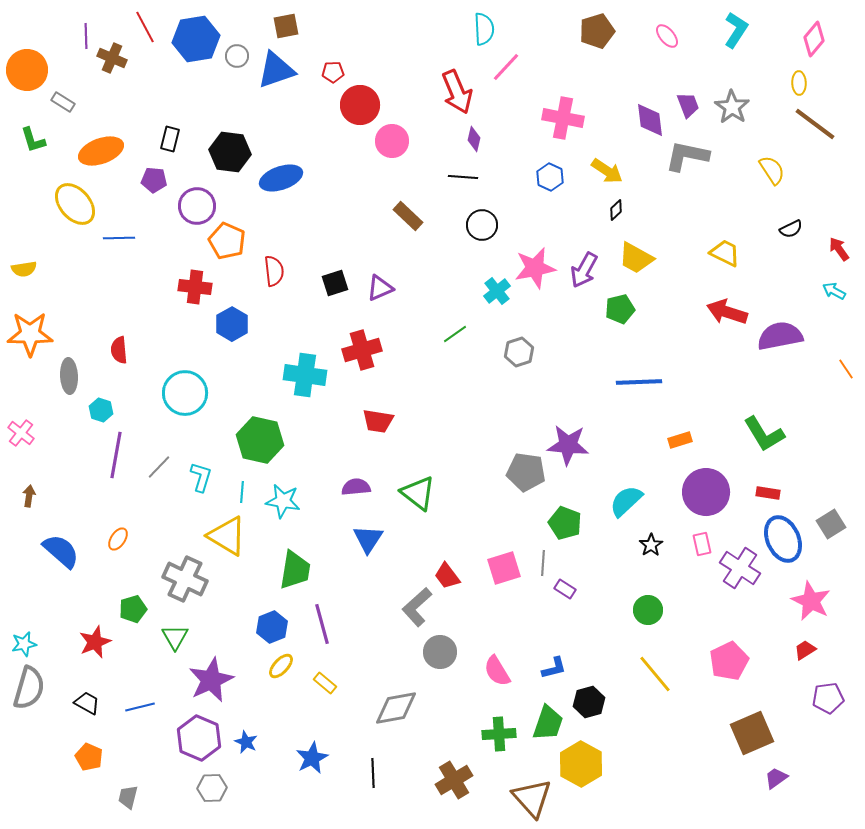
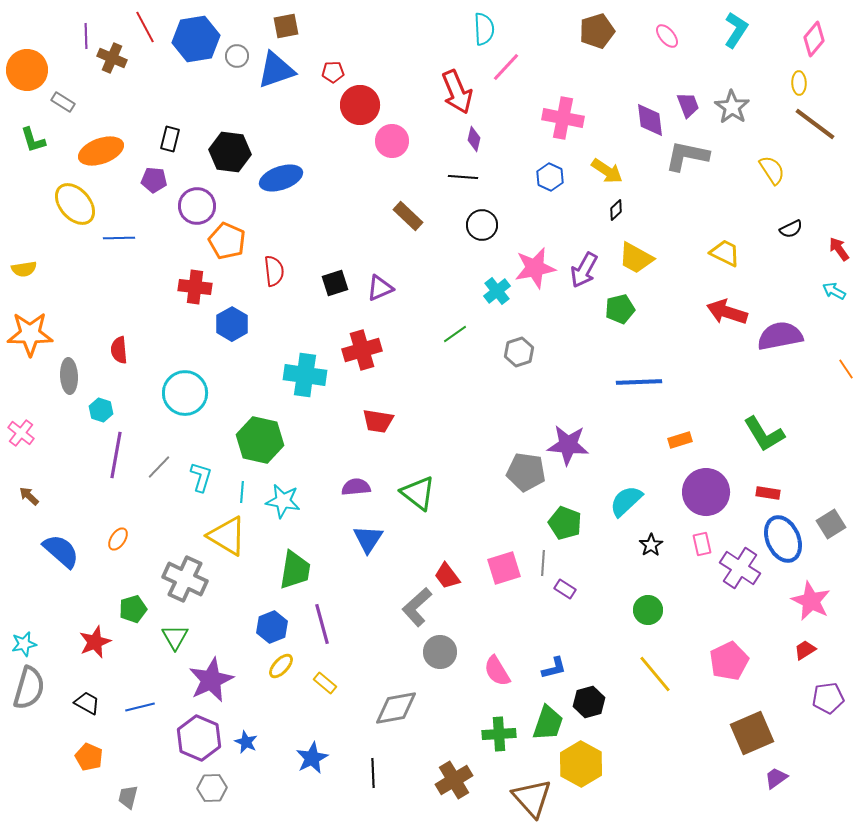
brown arrow at (29, 496): rotated 55 degrees counterclockwise
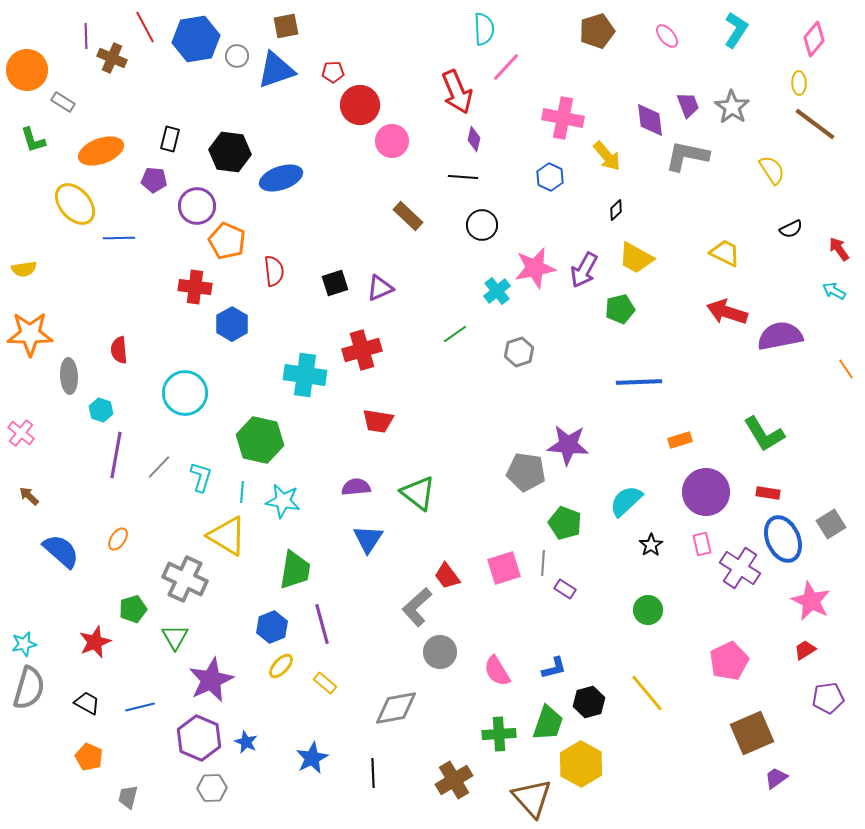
yellow arrow at (607, 171): moved 15 px up; rotated 16 degrees clockwise
yellow line at (655, 674): moved 8 px left, 19 px down
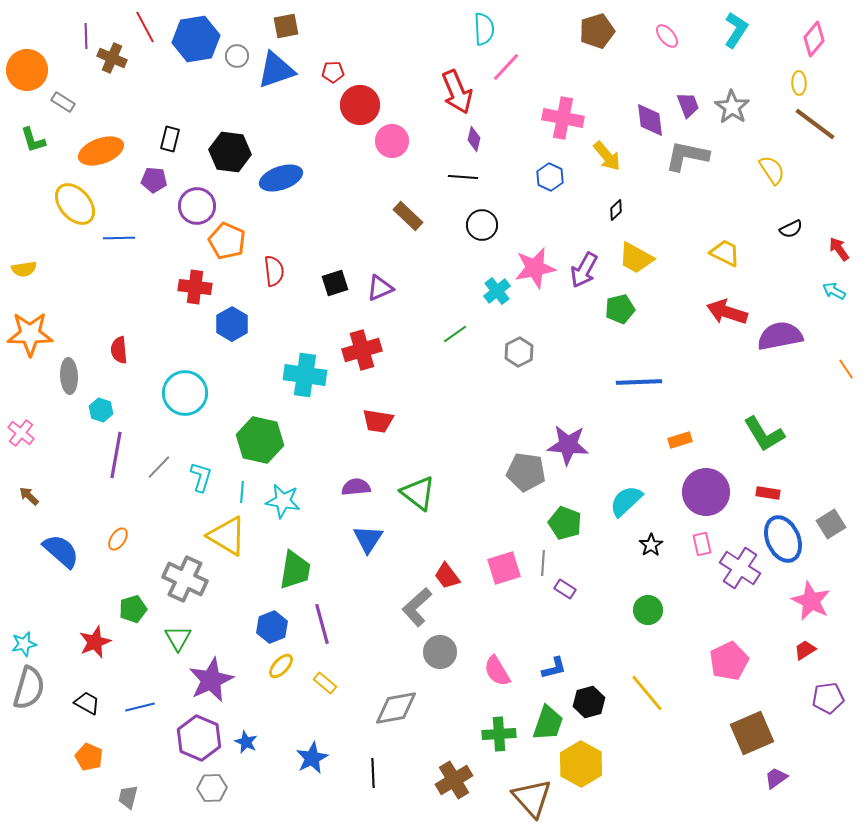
gray hexagon at (519, 352): rotated 8 degrees counterclockwise
green triangle at (175, 637): moved 3 px right, 1 px down
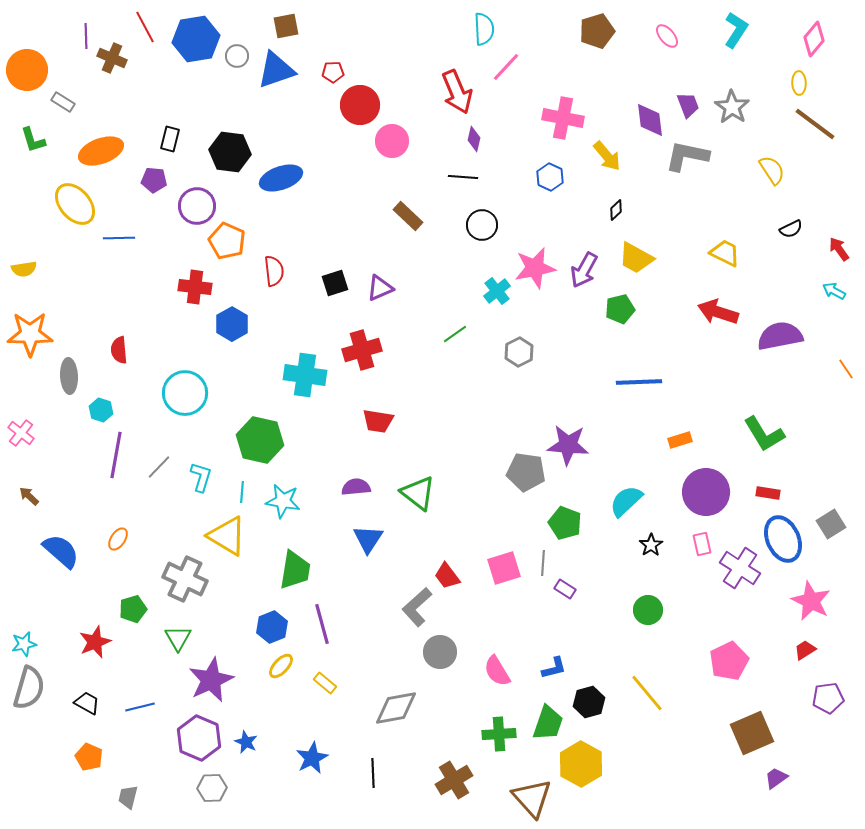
red arrow at (727, 312): moved 9 px left
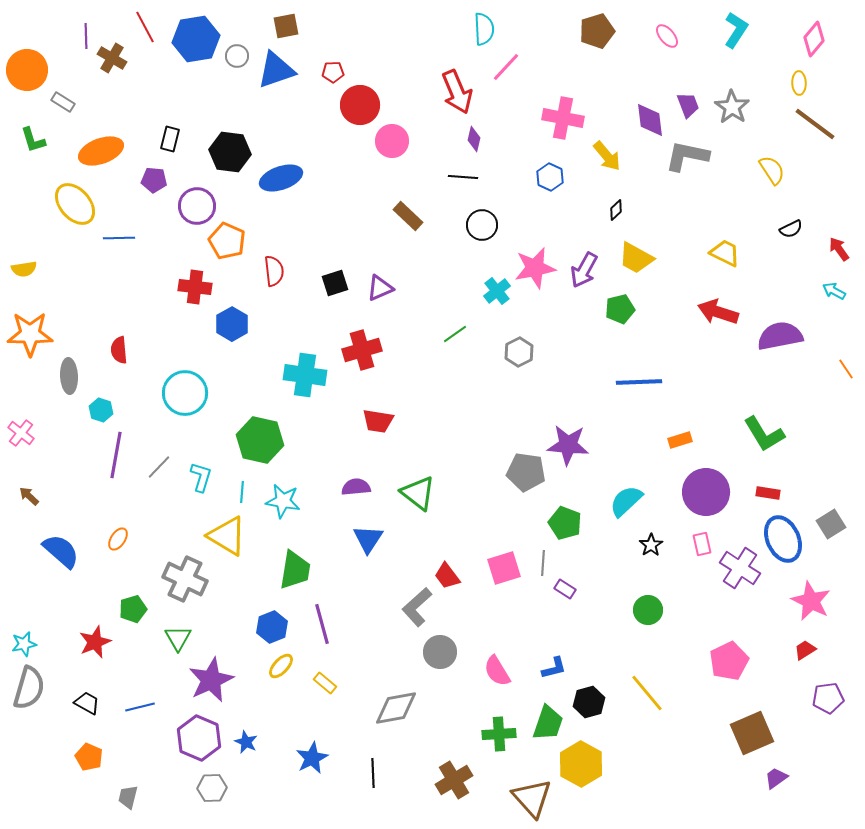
brown cross at (112, 58): rotated 8 degrees clockwise
